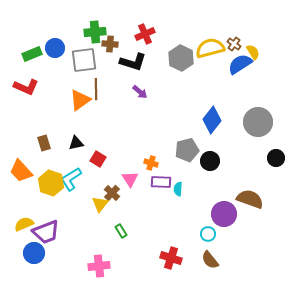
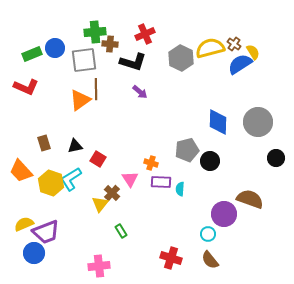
blue diamond at (212, 120): moved 6 px right, 2 px down; rotated 36 degrees counterclockwise
black triangle at (76, 143): moved 1 px left, 3 px down
cyan semicircle at (178, 189): moved 2 px right
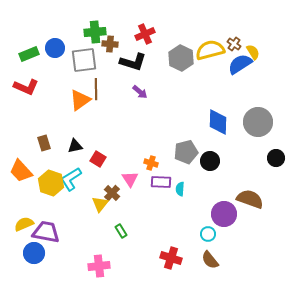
yellow semicircle at (210, 48): moved 2 px down
green rectangle at (32, 54): moved 3 px left
gray pentagon at (187, 150): moved 1 px left, 2 px down
purple trapezoid at (46, 232): rotated 148 degrees counterclockwise
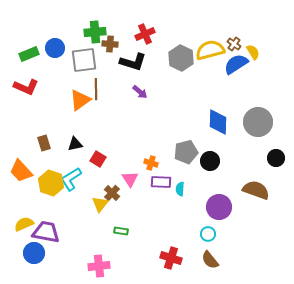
blue semicircle at (240, 64): moved 4 px left
black triangle at (75, 146): moved 2 px up
brown semicircle at (250, 199): moved 6 px right, 9 px up
purple circle at (224, 214): moved 5 px left, 7 px up
green rectangle at (121, 231): rotated 48 degrees counterclockwise
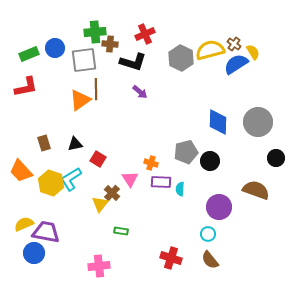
red L-shape at (26, 87): rotated 35 degrees counterclockwise
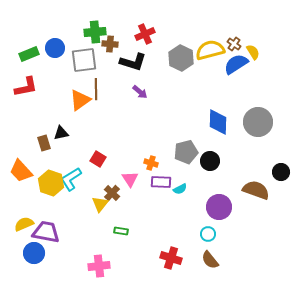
black triangle at (75, 144): moved 14 px left, 11 px up
black circle at (276, 158): moved 5 px right, 14 px down
cyan semicircle at (180, 189): rotated 120 degrees counterclockwise
